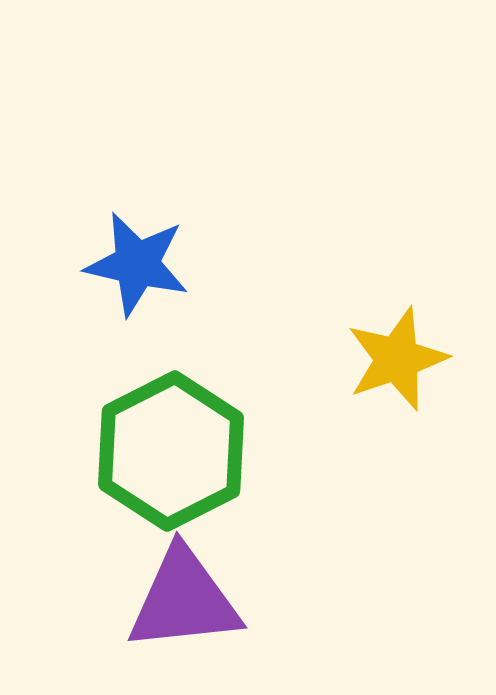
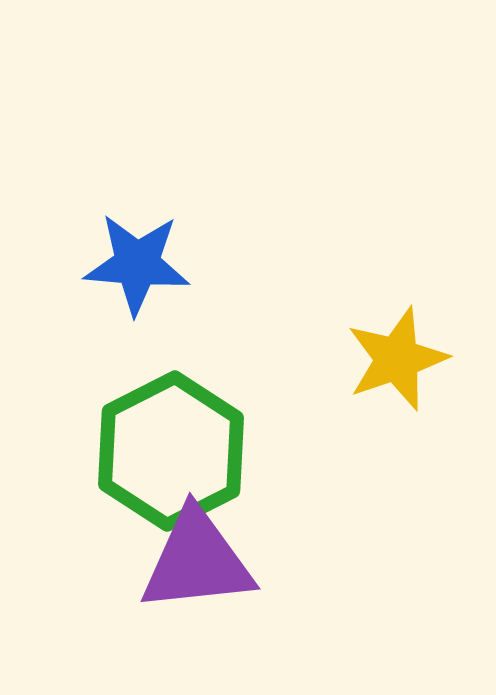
blue star: rotated 8 degrees counterclockwise
purple triangle: moved 13 px right, 39 px up
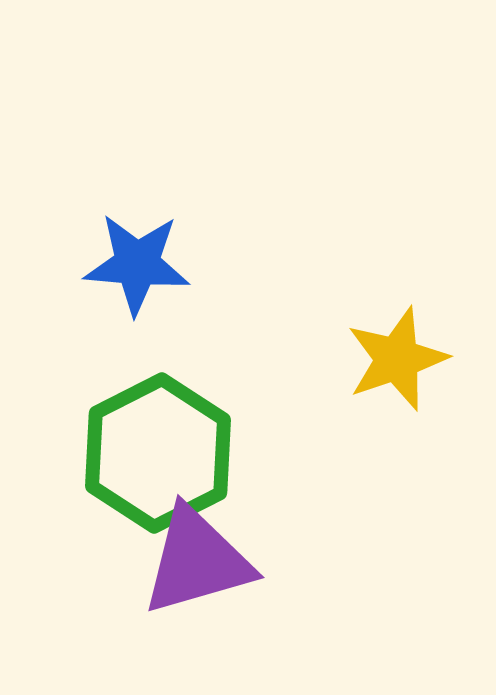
green hexagon: moved 13 px left, 2 px down
purple triangle: rotated 10 degrees counterclockwise
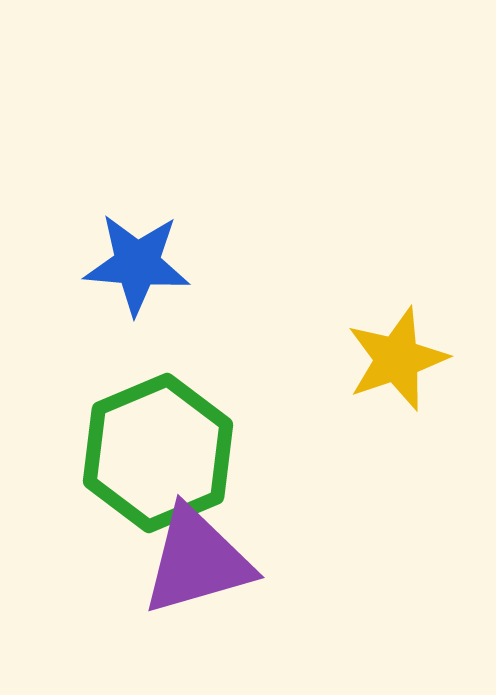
green hexagon: rotated 4 degrees clockwise
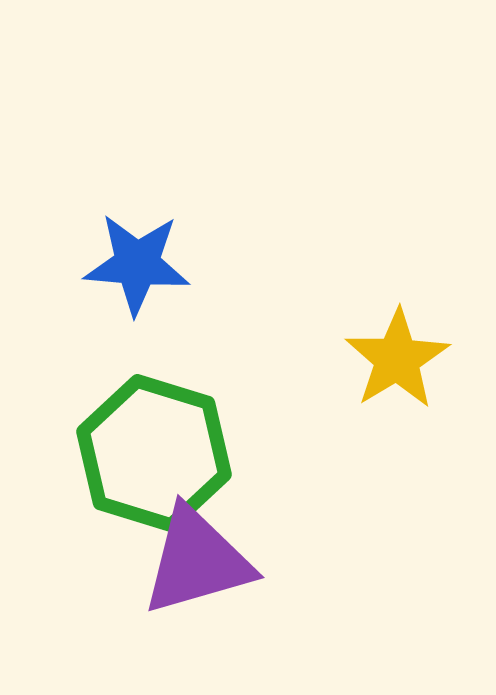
yellow star: rotated 12 degrees counterclockwise
green hexagon: moved 4 px left; rotated 20 degrees counterclockwise
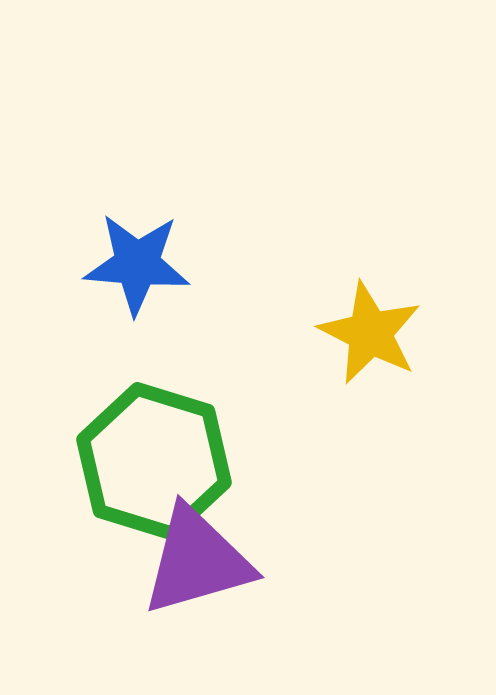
yellow star: moved 27 px left, 26 px up; rotated 14 degrees counterclockwise
green hexagon: moved 8 px down
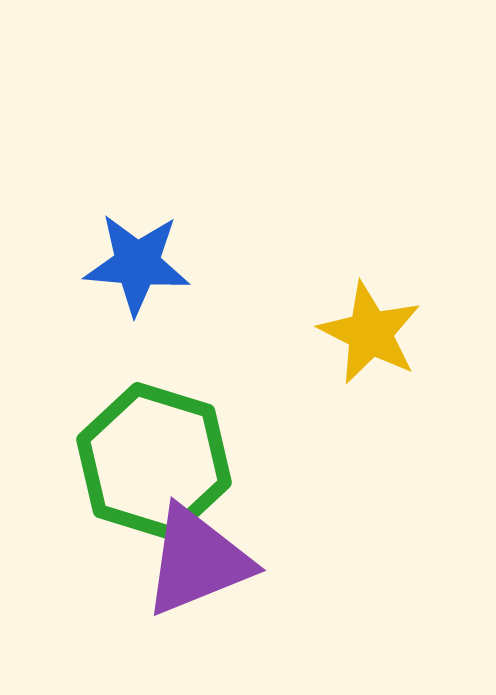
purple triangle: rotated 6 degrees counterclockwise
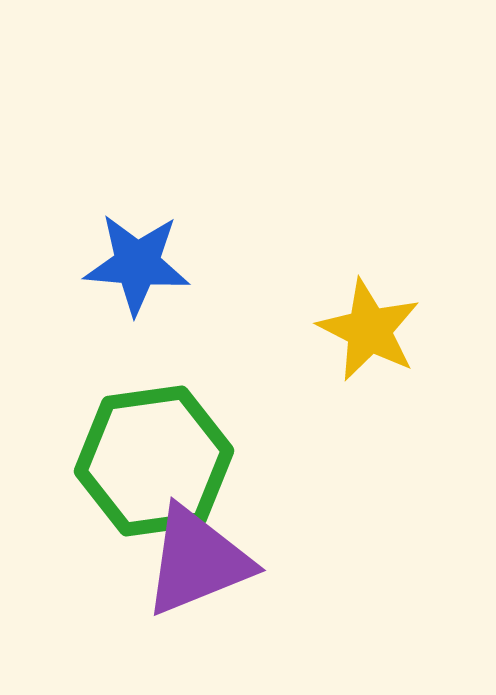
yellow star: moved 1 px left, 3 px up
green hexagon: rotated 25 degrees counterclockwise
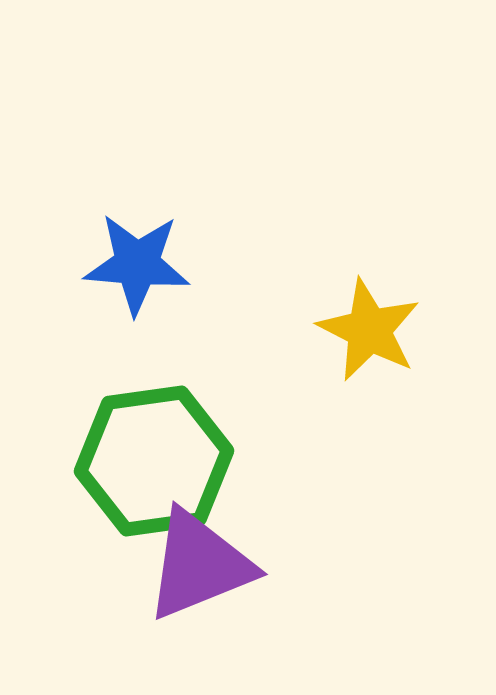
purple triangle: moved 2 px right, 4 px down
